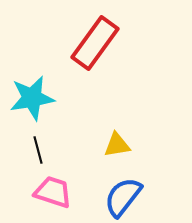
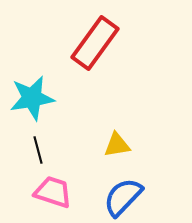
blue semicircle: rotated 6 degrees clockwise
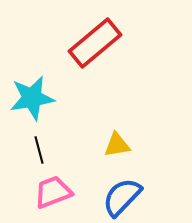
red rectangle: rotated 14 degrees clockwise
black line: moved 1 px right
pink trapezoid: rotated 39 degrees counterclockwise
blue semicircle: moved 1 px left
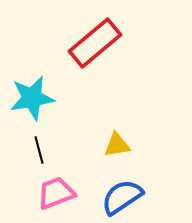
pink trapezoid: moved 3 px right, 1 px down
blue semicircle: rotated 12 degrees clockwise
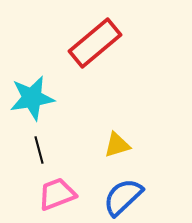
yellow triangle: rotated 8 degrees counterclockwise
pink trapezoid: moved 1 px right, 1 px down
blue semicircle: moved 1 px right; rotated 9 degrees counterclockwise
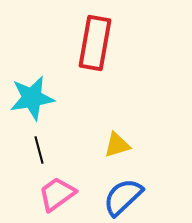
red rectangle: rotated 40 degrees counterclockwise
pink trapezoid: rotated 15 degrees counterclockwise
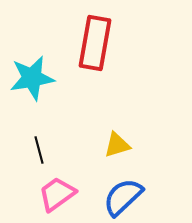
cyan star: moved 20 px up
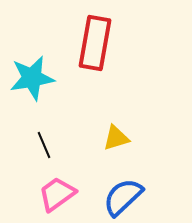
yellow triangle: moved 1 px left, 7 px up
black line: moved 5 px right, 5 px up; rotated 8 degrees counterclockwise
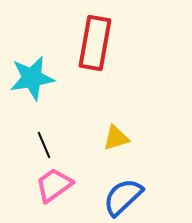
pink trapezoid: moved 3 px left, 9 px up
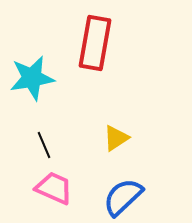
yellow triangle: rotated 16 degrees counterclockwise
pink trapezoid: moved 3 px down; rotated 60 degrees clockwise
